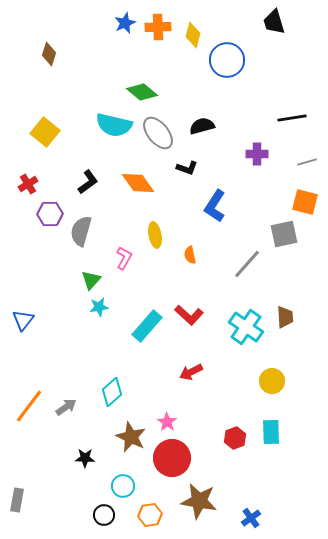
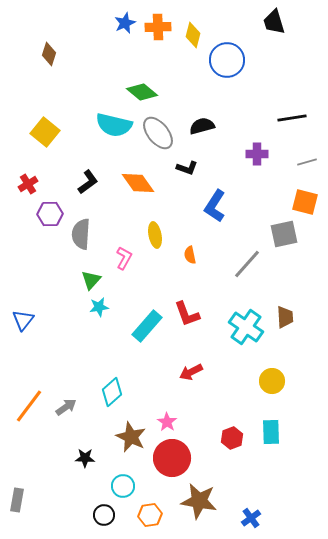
gray semicircle at (81, 231): moved 3 px down; rotated 12 degrees counterclockwise
red L-shape at (189, 315): moved 2 px left, 1 px up; rotated 28 degrees clockwise
red hexagon at (235, 438): moved 3 px left
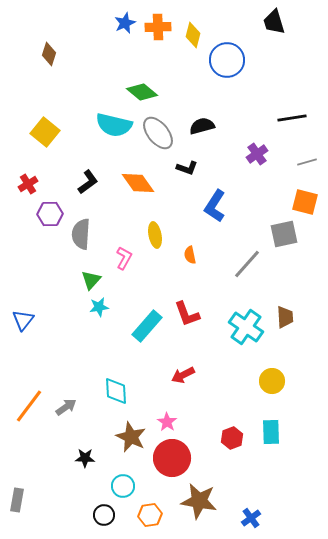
purple cross at (257, 154): rotated 35 degrees counterclockwise
red arrow at (191, 372): moved 8 px left, 3 px down
cyan diamond at (112, 392): moved 4 px right, 1 px up; rotated 52 degrees counterclockwise
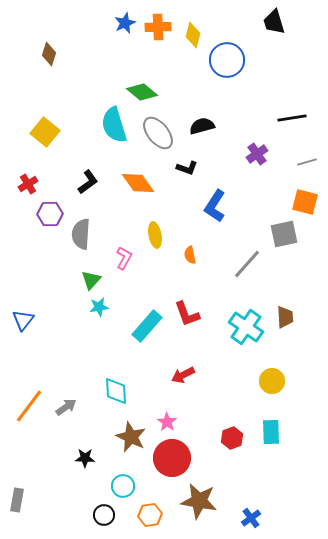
cyan semicircle at (114, 125): rotated 60 degrees clockwise
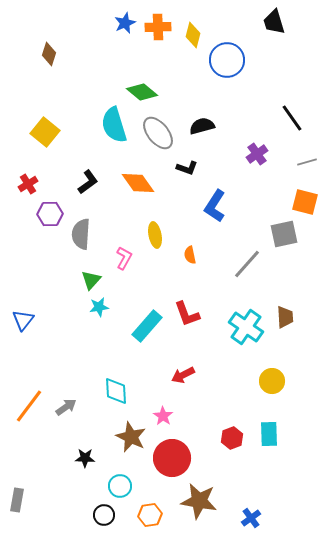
black line at (292, 118): rotated 64 degrees clockwise
pink star at (167, 422): moved 4 px left, 6 px up
cyan rectangle at (271, 432): moved 2 px left, 2 px down
cyan circle at (123, 486): moved 3 px left
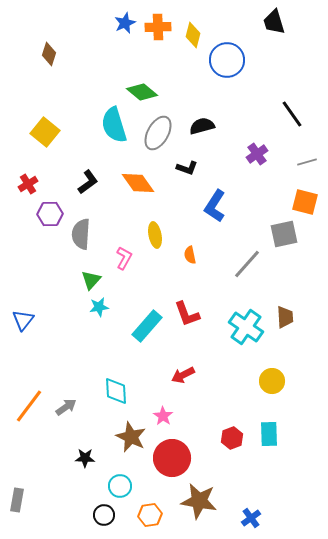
black line at (292, 118): moved 4 px up
gray ellipse at (158, 133): rotated 68 degrees clockwise
